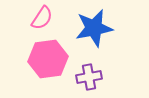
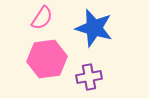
blue star: rotated 27 degrees clockwise
pink hexagon: moved 1 px left
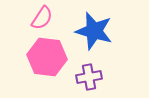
blue star: moved 3 px down
pink hexagon: moved 2 px up; rotated 15 degrees clockwise
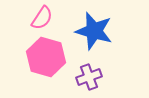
pink hexagon: moved 1 px left; rotated 9 degrees clockwise
purple cross: rotated 10 degrees counterclockwise
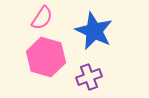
blue star: rotated 9 degrees clockwise
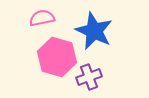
pink semicircle: rotated 135 degrees counterclockwise
pink hexagon: moved 11 px right
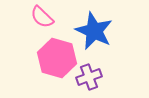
pink semicircle: moved 1 px up; rotated 125 degrees counterclockwise
pink hexagon: moved 1 px down
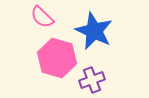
purple cross: moved 3 px right, 3 px down
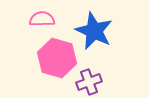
pink semicircle: moved 2 px down; rotated 135 degrees clockwise
purple cross: moved 3 px left, 2 px down
